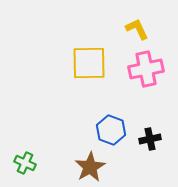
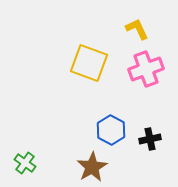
yellow square: rotated 21 degrees clockwise
pink cross: rotated 8 degrees counterclockwise
blue hexagon: rotated 8 degrees clockwise
green cross: rotated 10 degrees clockwise
brown star: moved 2 px right
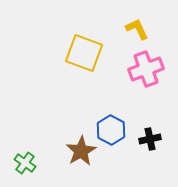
yellow square: moved 5 px left, 10 px up
brown star: moved 11 px left, 16 px up
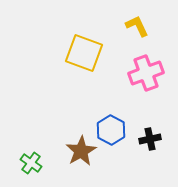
yellow L-shape: moved 3 px up
pink cross: moved 4 px down
green cross: moved 6 px right
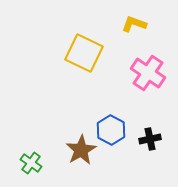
yellow L-shape: moved 3 px left, 2 px up; rotated 45 degrees counterclockwise
yellow square: rotated 6 degrees clockwise
pink cross: moved 2 px right; rotated 36 degrees counterclockwise
brown star: moved 1 px up
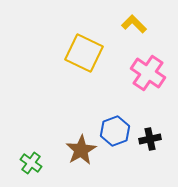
yellow L-shape: rotated 25 degrees clockwise
blue hexagon: moved 4 px right, 1 px down; rotated 12 degrees clockwise
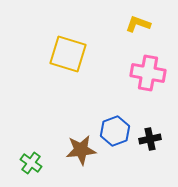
yellow L-shape: moved 4 px right; rotated 25 degrees counterclockwise
yellow square: moved 16 px left, 1 px down; rotated 9 degrees counterclockwise
pink cross: rotated 24 degrees counterclockwise
brown star: rotated 24 degrees clockwise
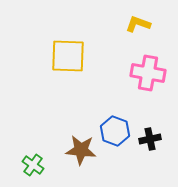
yellow square: moved 2 px down; rotated 15 degrees counterclockwise
blue hexagon: rotated 20 degrees counterclockwise
brown star: rotated 12 degrees clockwise
green cross: moved 2 px right, 2 px down
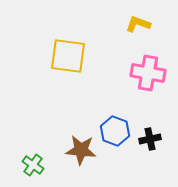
yellow square: rotated 6 degrees clockwise
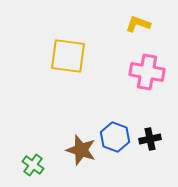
pink cross: moved 1 px left, 1 px up
blue hexagon: moved 6 px down
brown star: rotated 12 degrees clockwise
